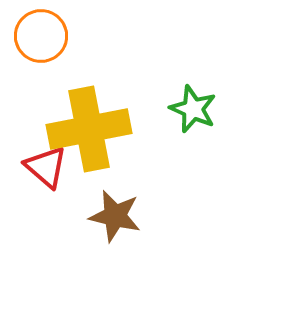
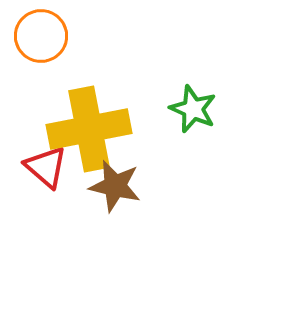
brown star: moved 30 px up
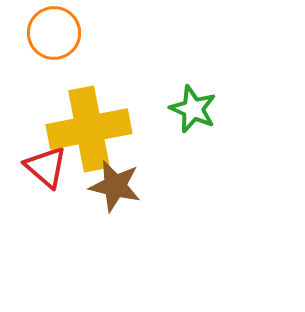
orange circle: moved 13 px right, 3 px up
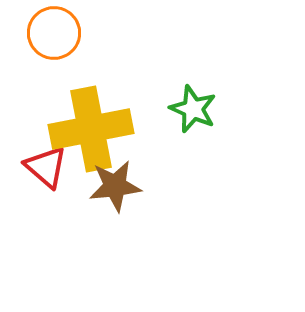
yellow cross: moved 2 px right
brown star: rotated 20 degrees counterclockwise
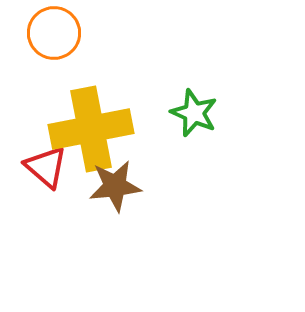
green star: moved 1 px right, 4 px down
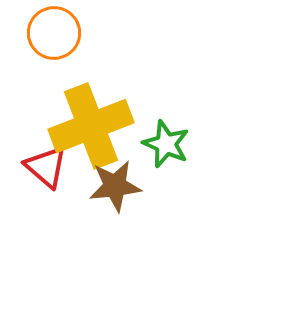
green star: moved 28 px left, 31 px down
yellow cross: moved 3 px up; rotated 10 degrees counterclockwise
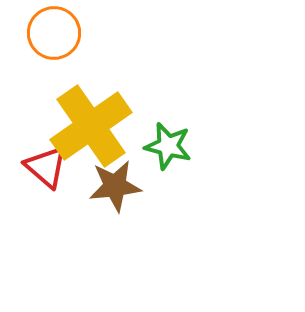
yellow cross: rotated 14 degrees counterclockwise
green star: moved 2 px right, 2 px down; rotated 9 degrees counterclockwise
